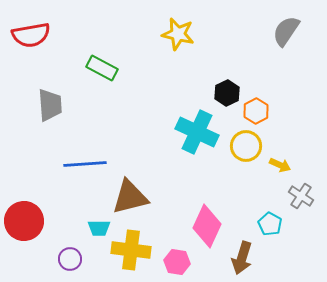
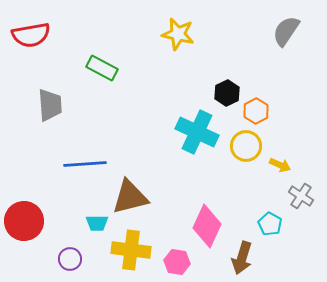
cyan trapezoid: moved 2 px left, 5 px up
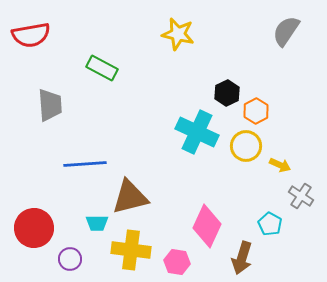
red circle: moved 10 px right, 7 px down
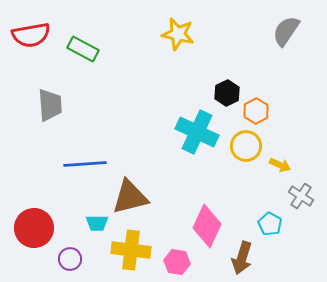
green rectangle: moved 19 px left, 19 px up
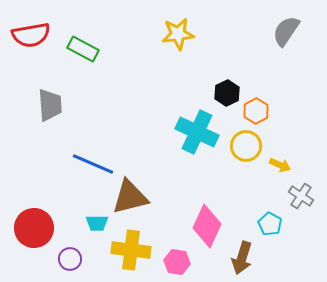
yellow star: rotated 20 degrees counterclockwise
blue line: moved 8 px right; rotated 27 degrees clockwise
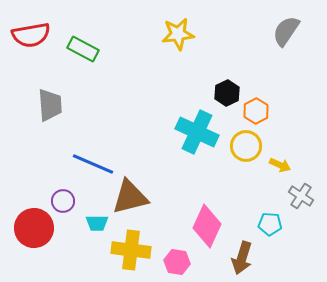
cyan pentagon: rotated 25 degrees counterclockwise
purple circle: moved 7 px left, 58 px up
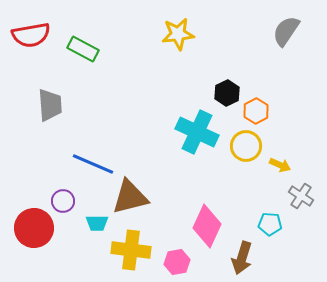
pink hexagon: rotated 20 degrees counterclockwise
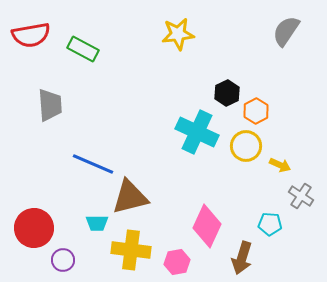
purple circle: moved 59 px down
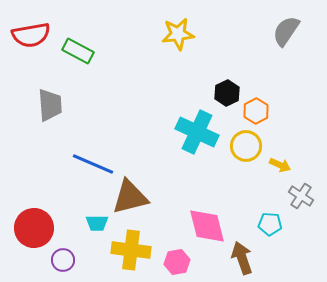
green rectangle: moved 5 px left, 2 px down
pink diamond: rotated 39 degrees counterclockwise
brown arrow: rotated 144 degrees clockwise
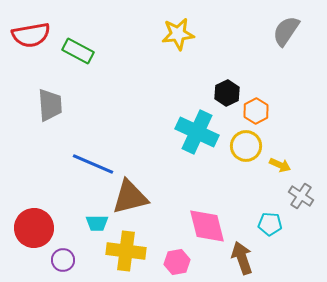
yellow cross: moved 5 px left, 1 px down
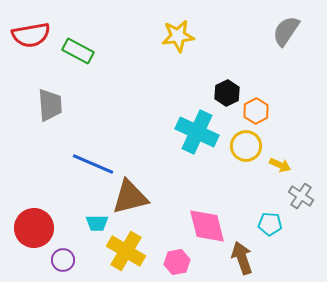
yellow star: moved 2 px down
yellow cross: rotated 24 degrees clockwise
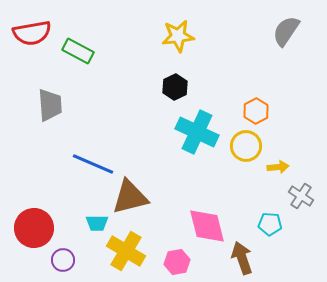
red semicircle: moved 1 px right, 2 px up
black hexagon: moved 52 px left, 6 px up
yellow arrow: moved 2 px left, 2 px down; rotated 30 degrees counterclockwise
